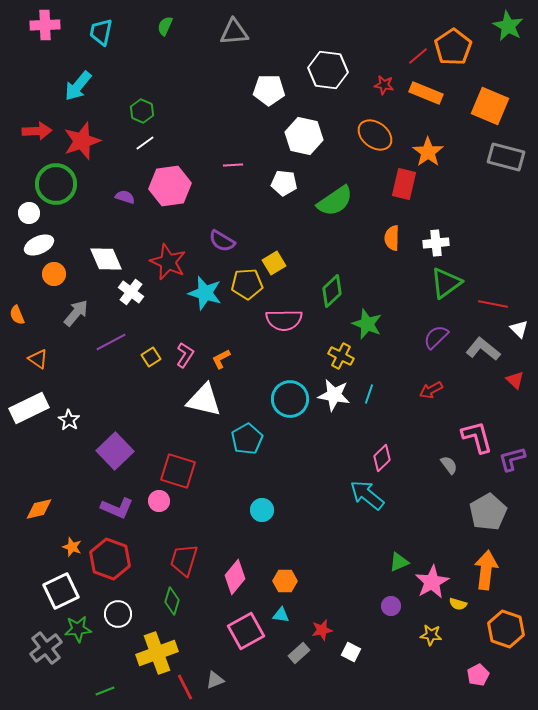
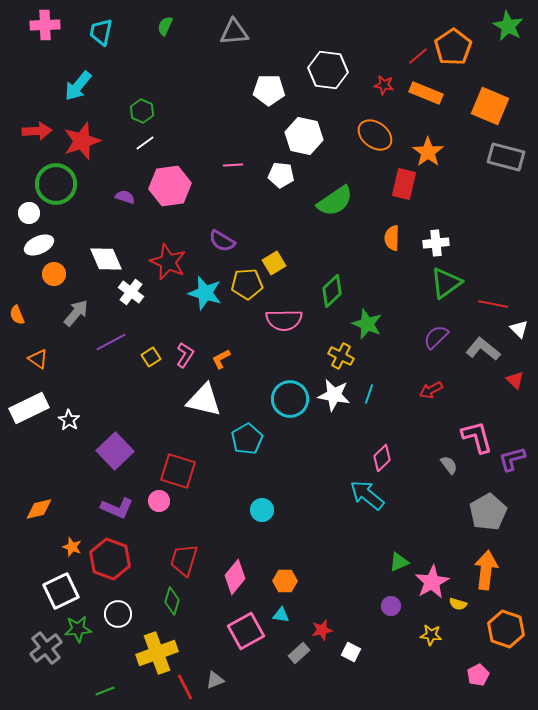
white pentagon at (284, 183): moved 3 px left, 8 px up
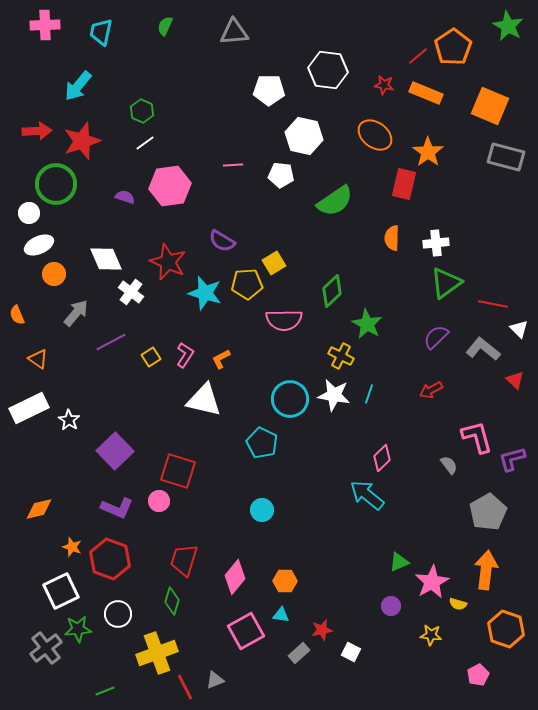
green star at (367, 324): rotated 8 degrees clockwise
cyan pentagon at (247, 439): moved 15 px right, 4 px down; rotated 16 degrees counterclockwise
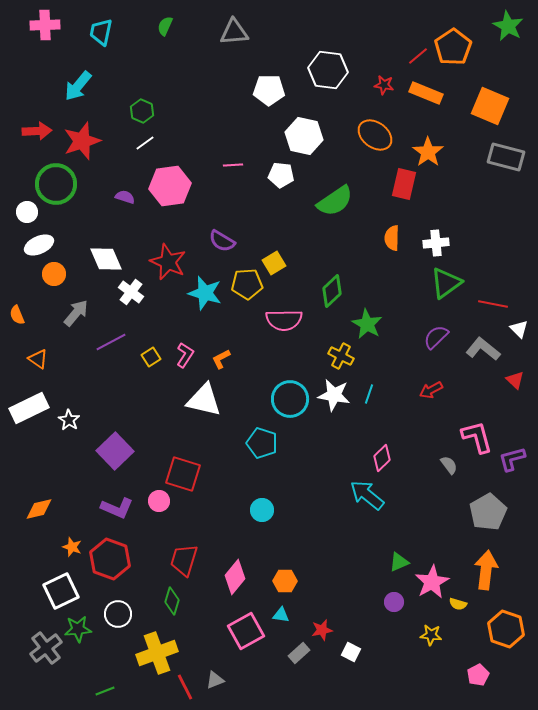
white circle at (29, 213): moved 2 px left, 1 px up
cyan pentagon at (262, 443): rotated 8 degrees counterclockwise
red square at (178, 471): moved 5 px right, 3 px down
purple circle at (391, 606): moved 3 px right, 4 px up
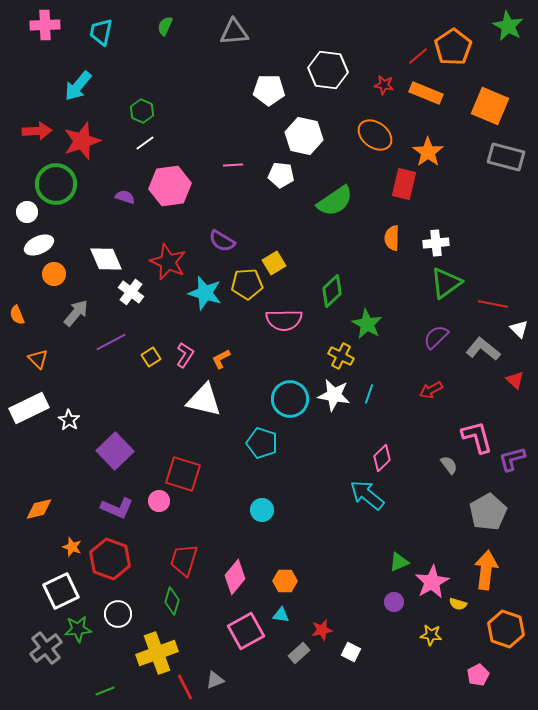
orange triangle at (38, 359): rotated 10 degrees clockwise
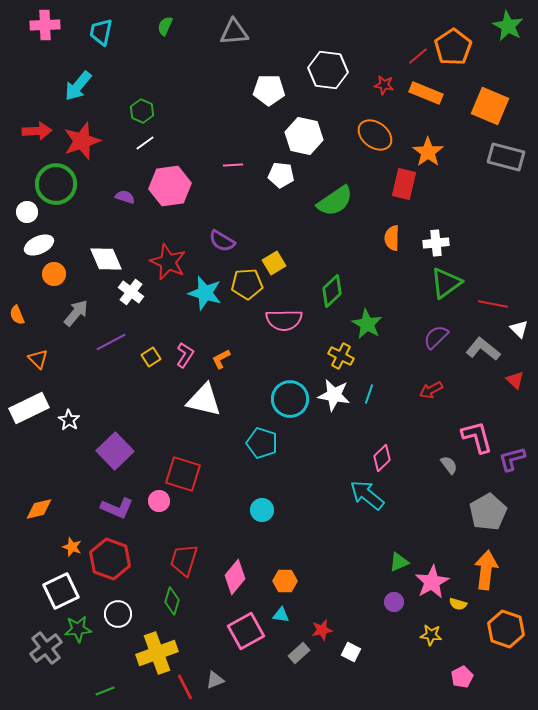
pink pentagon at (478, 675): moved 16 px left, 2 px down
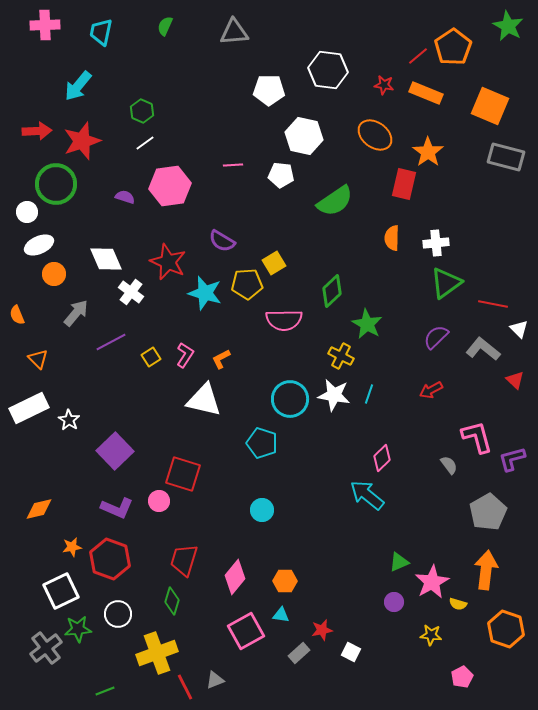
orange star at (72, 547): rotated 30 degrees counterclockwise
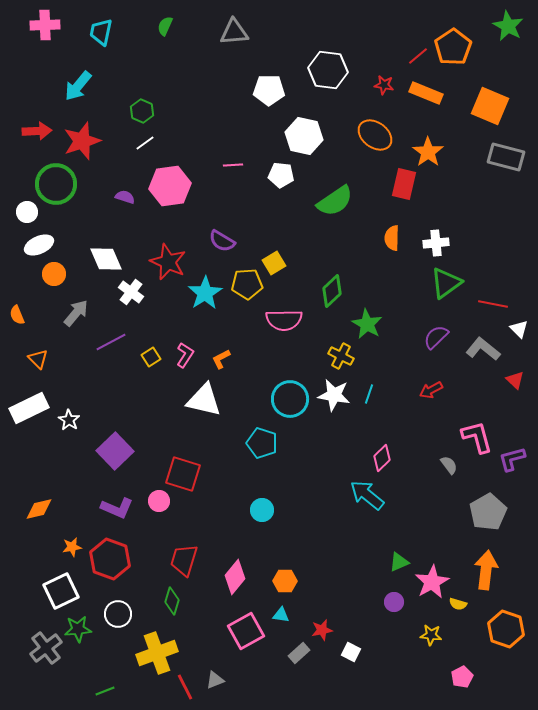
cyan star at (205, 293): rotated 24 degrees clockwise
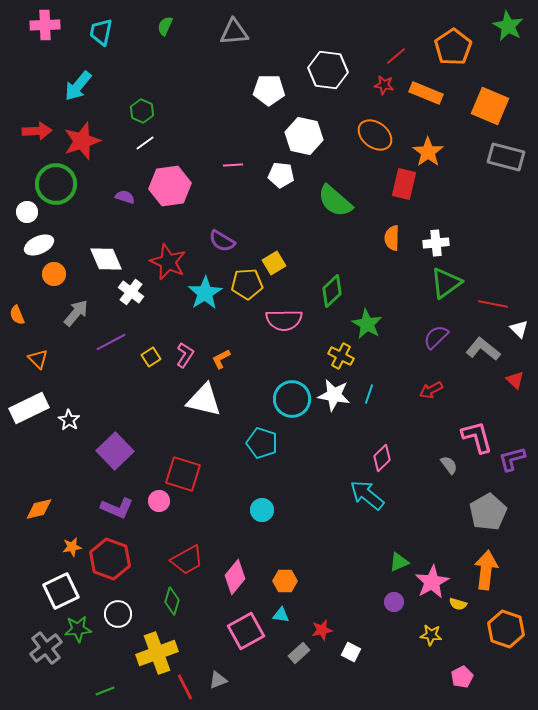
red line at (418, 56): moved 22 px left
green semicircle at (335, 201): rotated 75 degrees clockwise
cyan circle at (290, 399): moved 2 px right
red trapezoid at (184, 560): moved 3 px right; rotated 136 degrees counterclockwise
gray triangle at (215, 680): moved 3 px right
